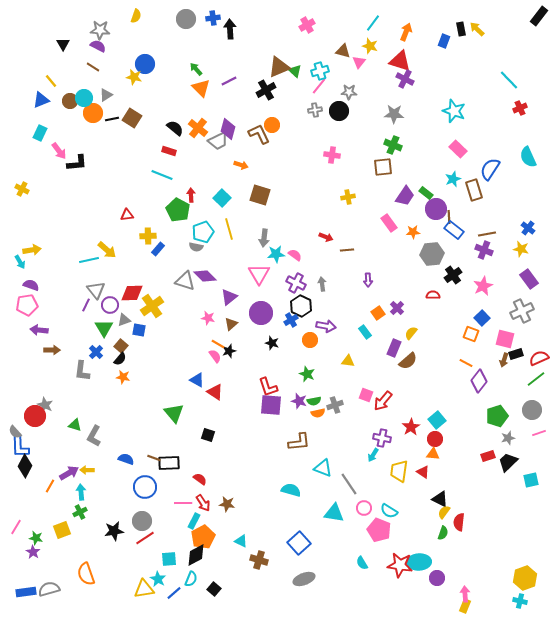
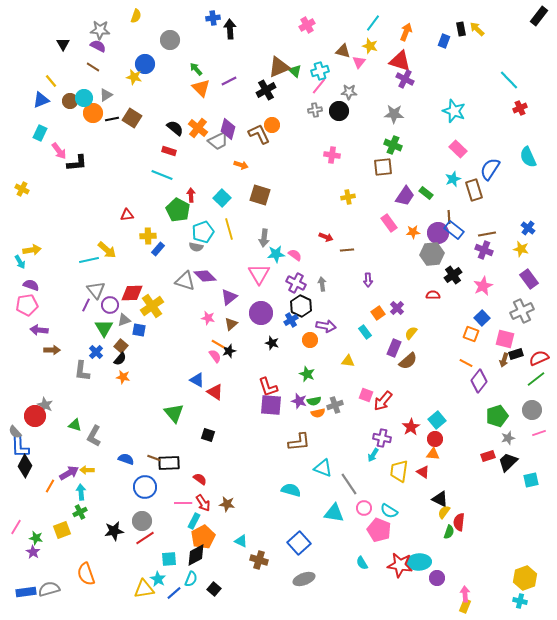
gray circle at (186, 19): moved 16 px left, 21 px down
purple circle at (436, 209): moved 2 px right, 24 px down
green semicircle at (443, 533): moved 6 px right, 1 px up
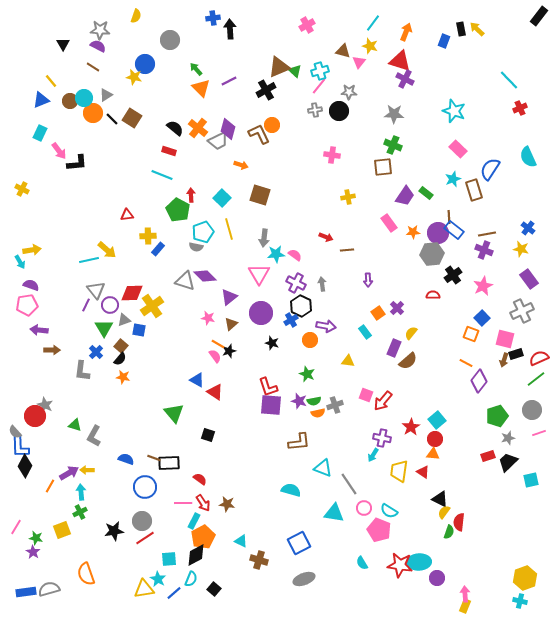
black line at (112, 119): rotated 56 degrees clockwise
blue square at (299, 543): rotated 15 degrees clockwise
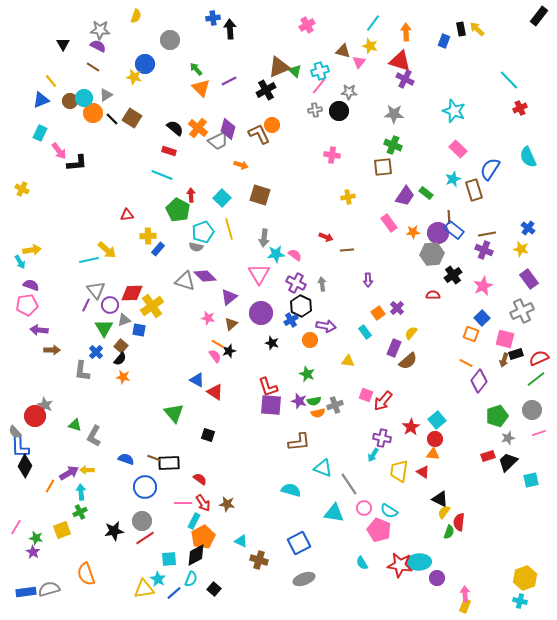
orange arrow at (406, 32): rotated 24 degrees counterclockwise
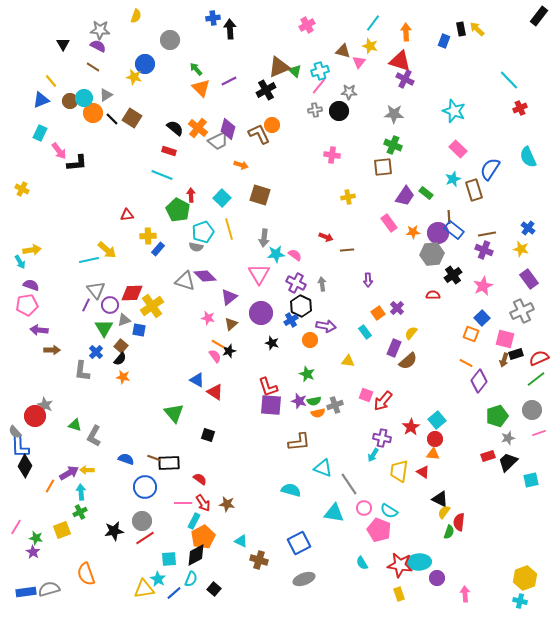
yellow rectangle at (465, 606): moved 66 px left, 12 px up; rotated 40 degrees counterclockwise
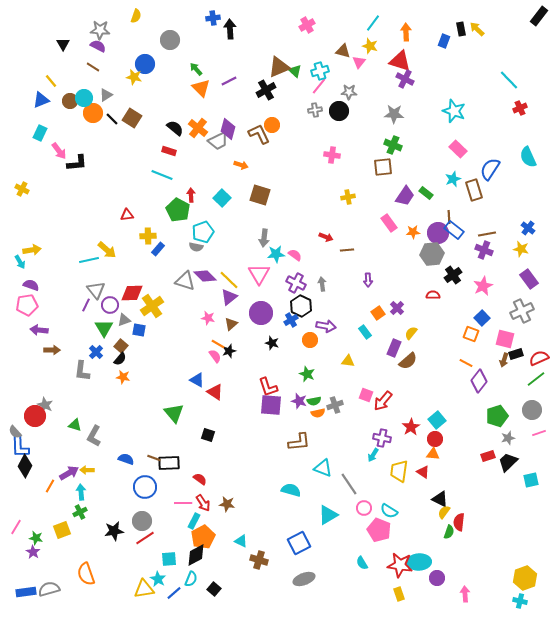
yellow line at (229, 229): moved 51 px down; rotated 30 degrees counterclockwise
cyan triangle at (334, 513): moved 6 px left, 2 px down; rotated 40 degrees counterclockwise
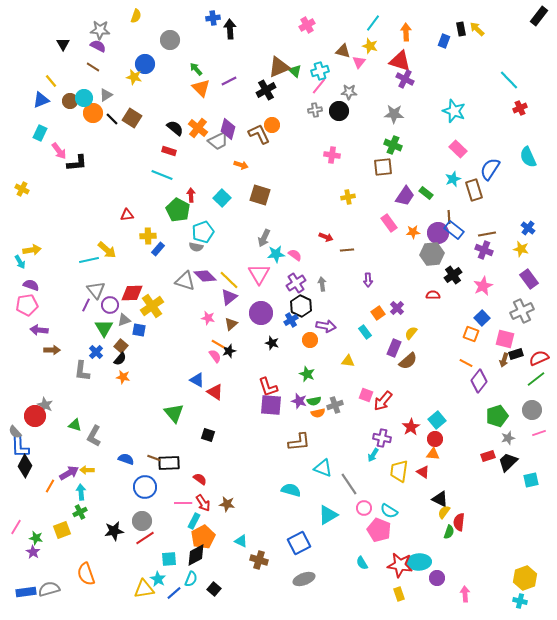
gray arrow at (264, 238): rotated 18 degrees clockwise
purple cross at (296, 283): rotated 30 degrees clockwise
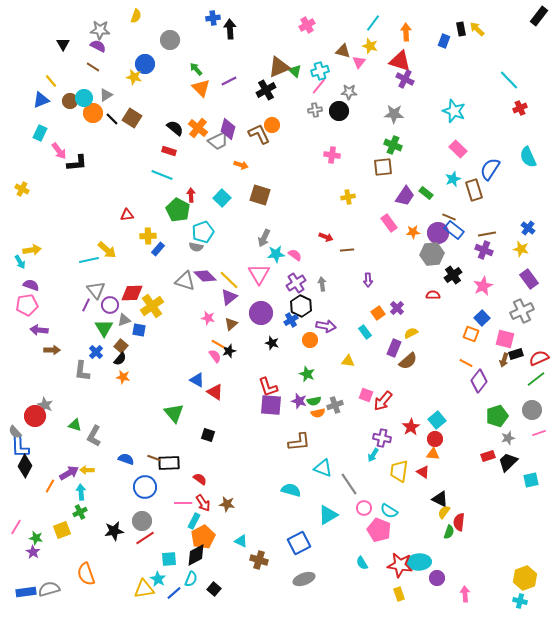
brown line at (449, 217): rotated 64 degrees counterclockwise
yellow semicircle at (411, 333): rotated 24 degrees clockwise
